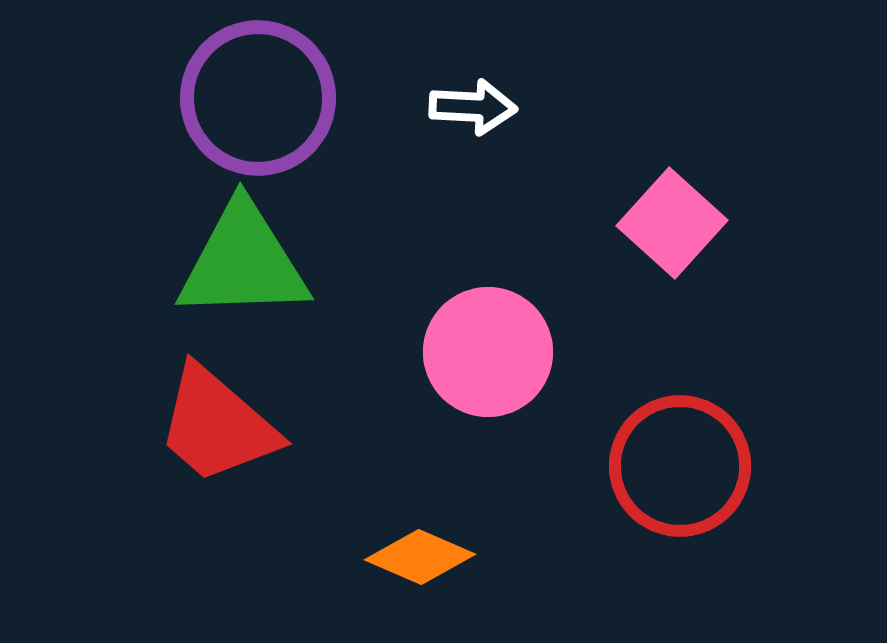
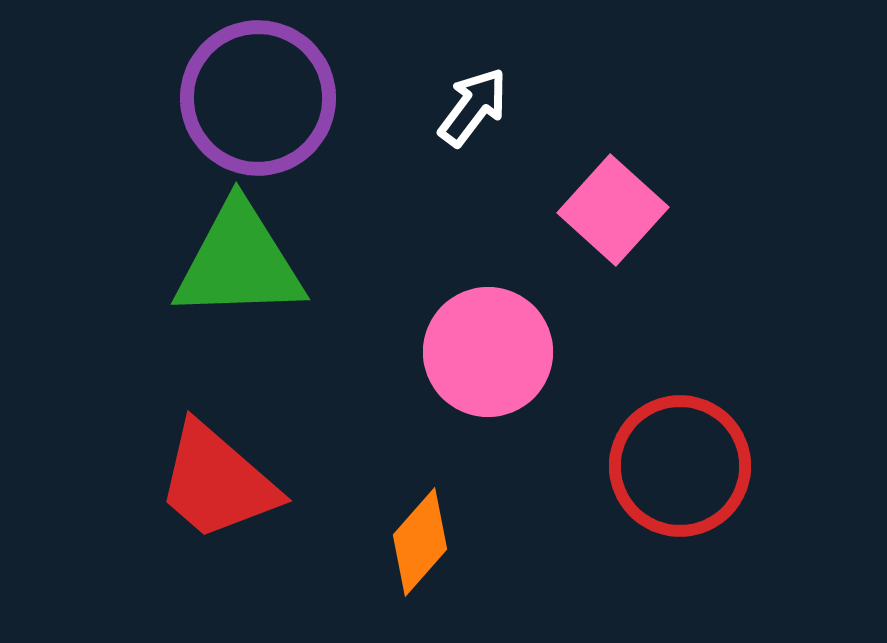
white arrow: rotated 56 degrees counterclockwise
pink square: moved 59 px left, 13 px up
green triangle: moved 4 px left
red trapezoid: moved 57 px down
orange diamond: moved 15 px up; rotated 72 degrees counterclockwise
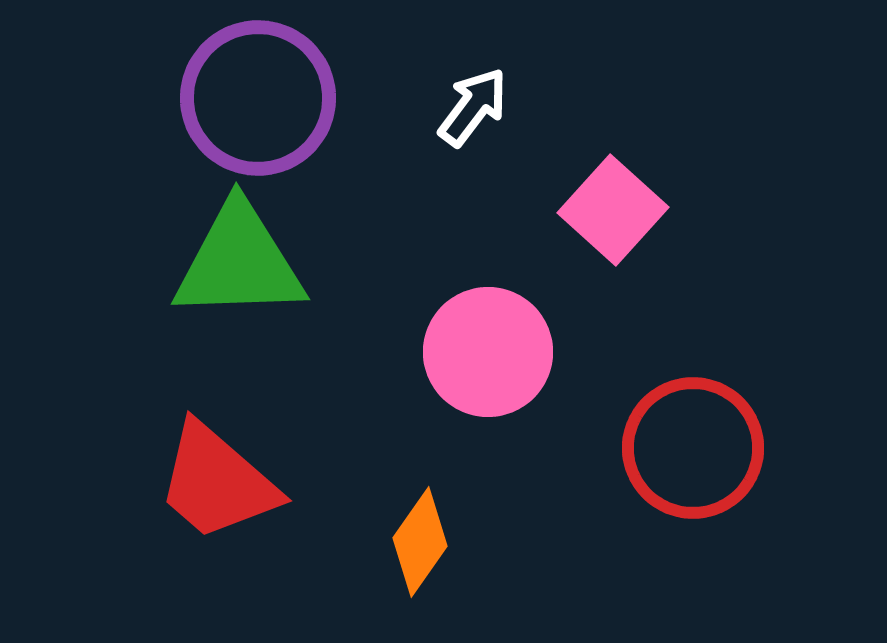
red circle: moved 13 px right, 18 px up
orange diamond: rotated 6 degrees counterclockwise
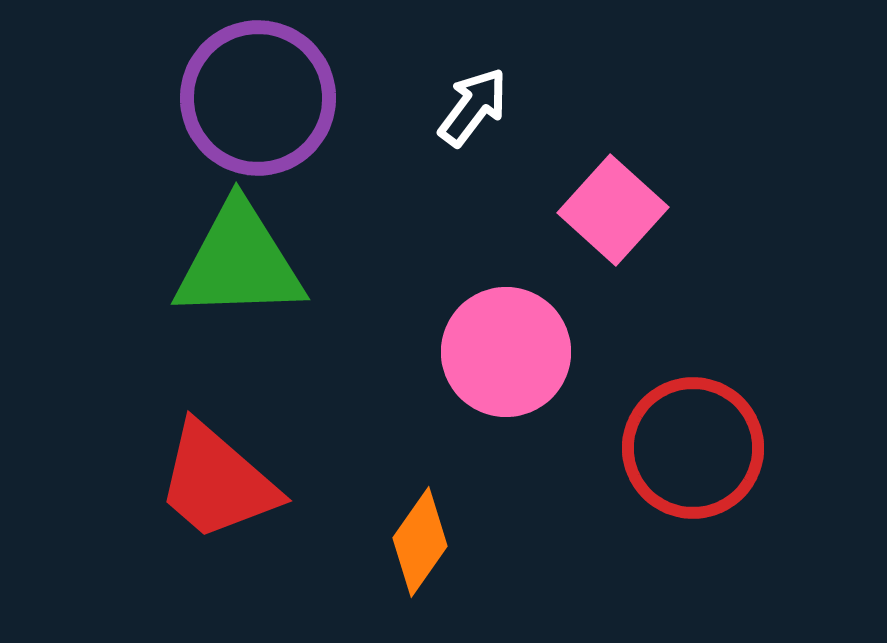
pink circle: moved 18 px right
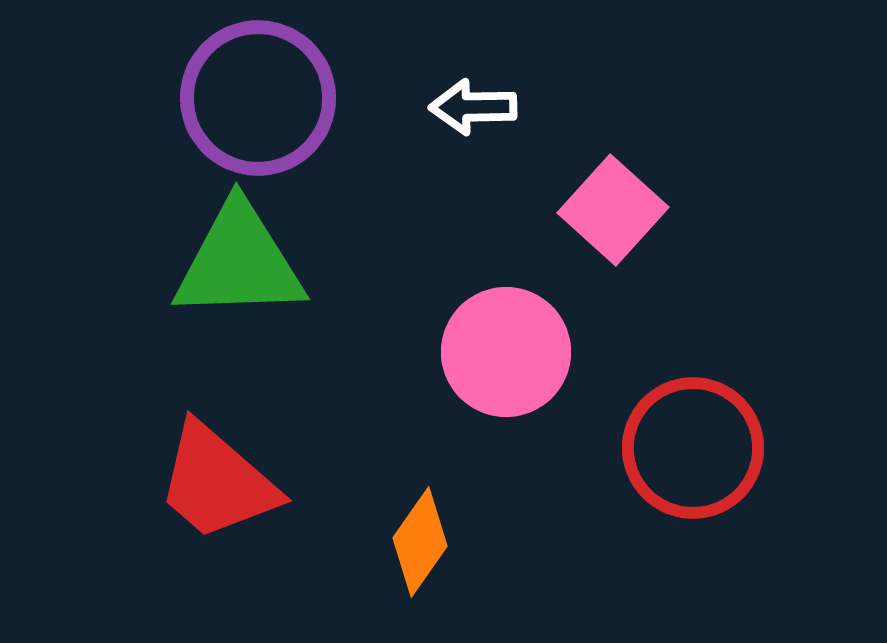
white arrow: rotated 128 degrees counterclockwise
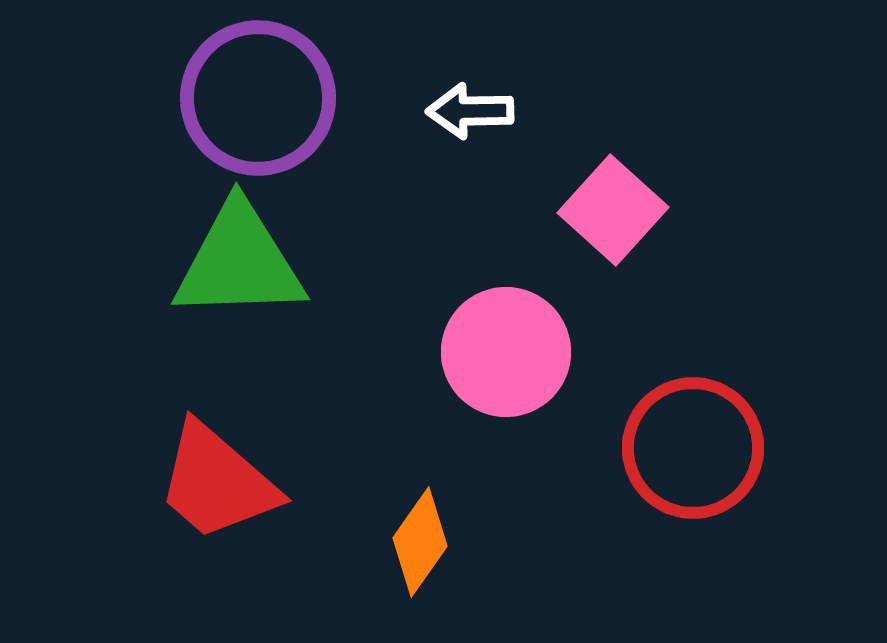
white arrow: moved 3 px left, 4 px down
